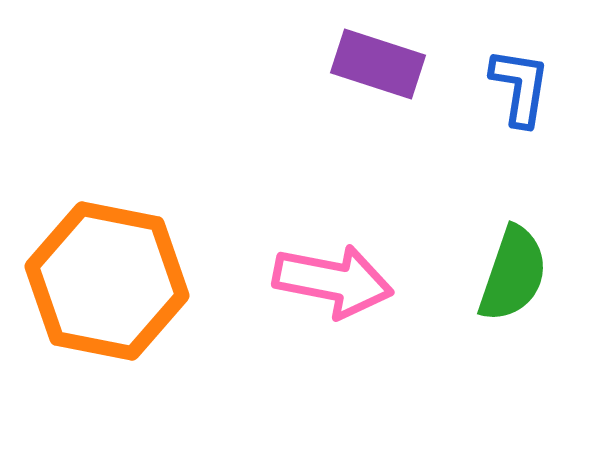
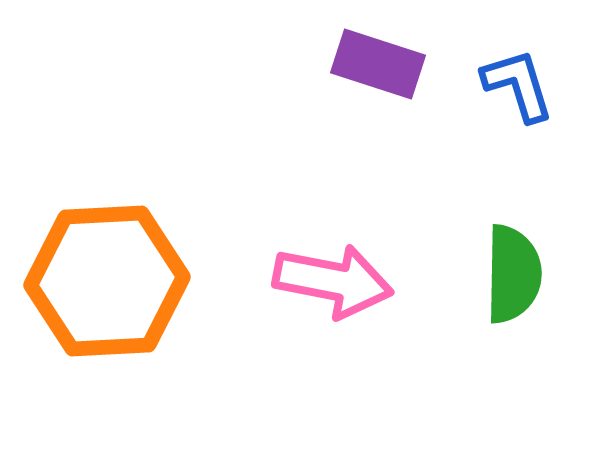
blue L-shape: moved 2 px left, 2 px up; rotated 26 degrees counterclockwise
green semicircle: rotated 18 degrees counterclockwise
orange hexagon: rotated 14 degrees counterclockwise
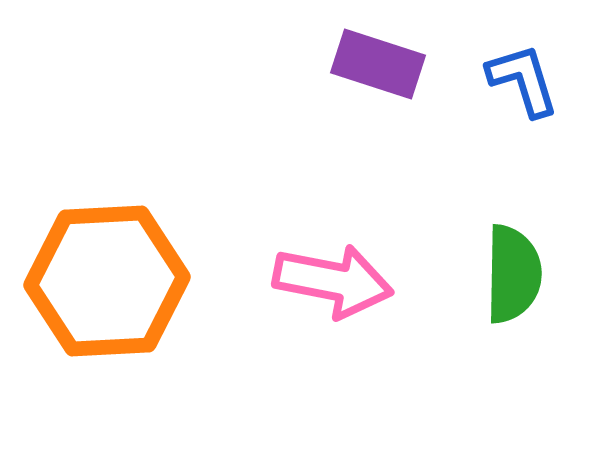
blue L-shape: moved 5 px right, 5 px up
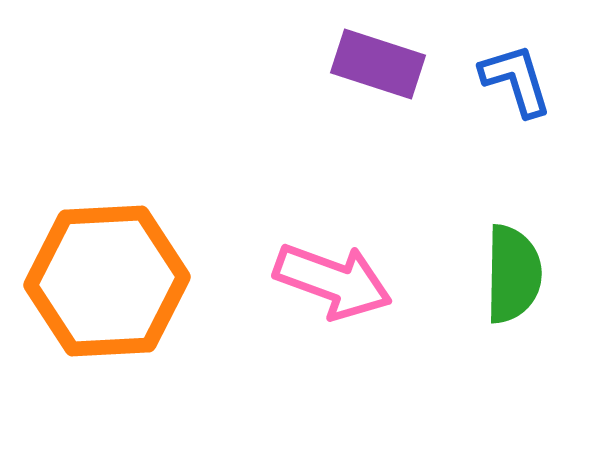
blue L-shape: moved 7 px left
pink arrow: rotated 9 degrees clockwise
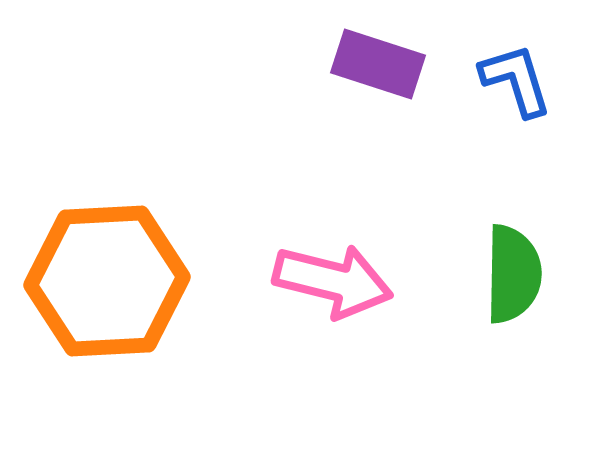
pink arrow: rotated 6 degrees counterclockwise
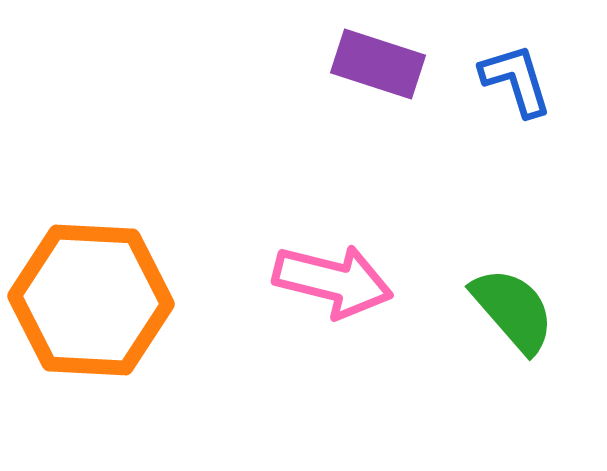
green semicircle: moved 36 px down; rotated 42 degrees counterclockwise
orange hexagon: moved 16 px left, 19 px down; rotated 6 degrees clockwise
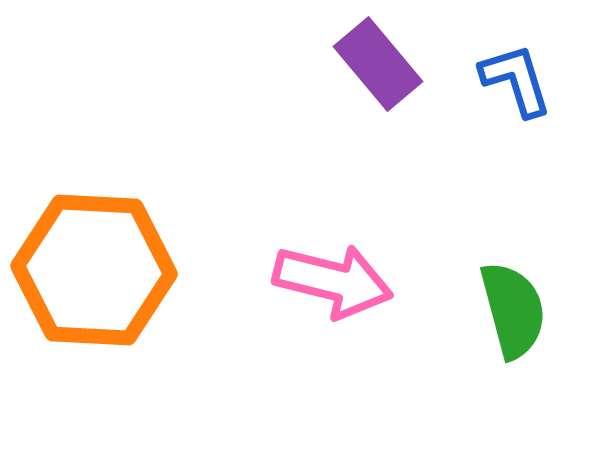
purple rectangle: rotated 32 degrees clockwise
orange hexagon: moved 3 px right, 30 px up
green semicircle: rotated 26 degrees clockwise
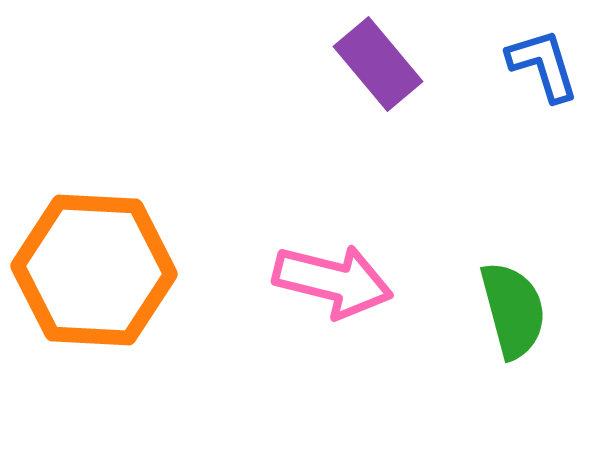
blue L-shape: moved 27 px right, 15 px up
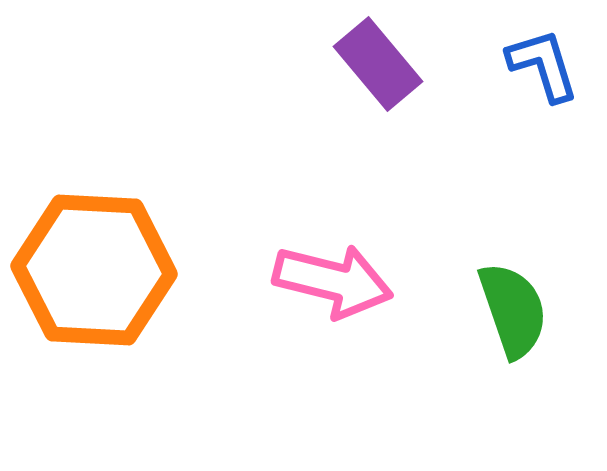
green semicircle: rotated 4 degrees counterclockwise
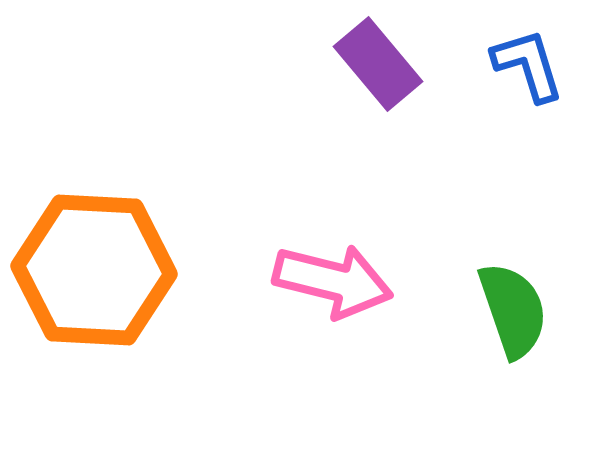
blue L-shape: moved 15 px left
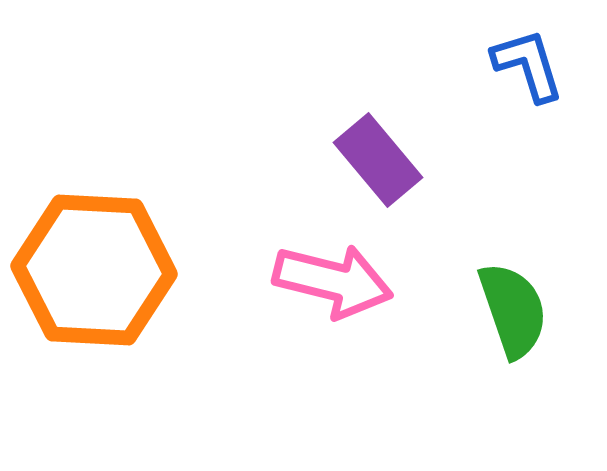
purple rectangle: moved 96 px down
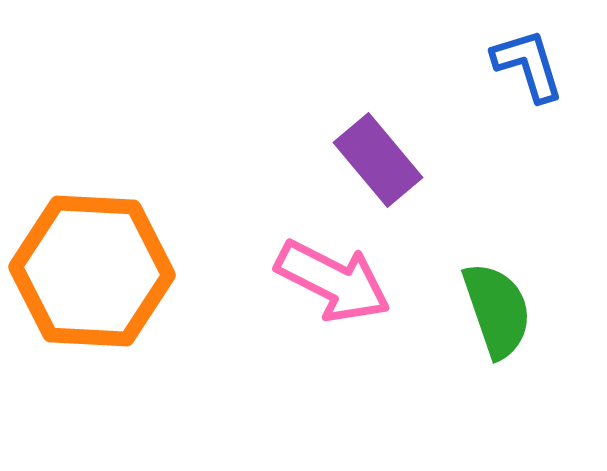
orange hexagon: moved 2 px left, 1 px down
pink arrow: rotated 13 degrees clockwise
green semicircle: moved 16 px left
